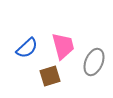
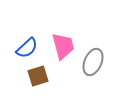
gray ellipse: moved 1 px left
brown square: moved 12 px left
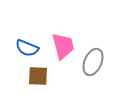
blue semicircle: rotated 65 degrees clockwise
brown square: rotated 20 degrees clockwise
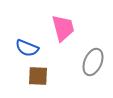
pink trapezoid: moved 18 px up
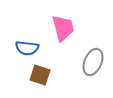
blue semicircle: rotated 15 degrees counterclockwise
brown square: moved 2 px right, 1 px up; rotated 15 degrees clockwise
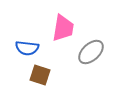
pink trapezoid: rotated 24 degrees clockwise
gray ellipse: moved 2 px left, 10 px up; rotated 24 degrees clockwise
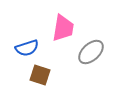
blue semicircle: rotated 25 degrees counterclockwise
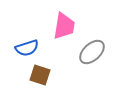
pink trapezoid: moved 1 px right, 2 px up
gray ellipse: moved 1 px right
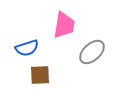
pink trapezoid: moved 1 px up
brown square: rotated 20 degrees counterclockwise
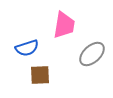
gray ellipse: moved 2 px down
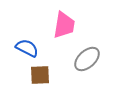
blue semicircle: rotated 135 degrees counterclockwise
gray ellipse: moved 5 px left, 5 px down
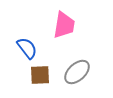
blue semicircle: rotated 25 degrees clockwise
gray ellipse: moved 10 px left, 13 px down
